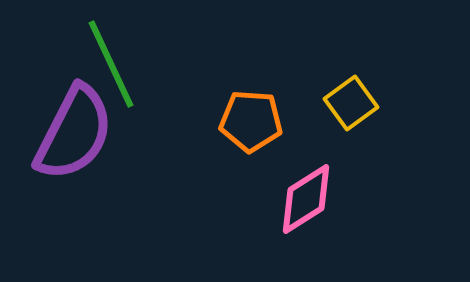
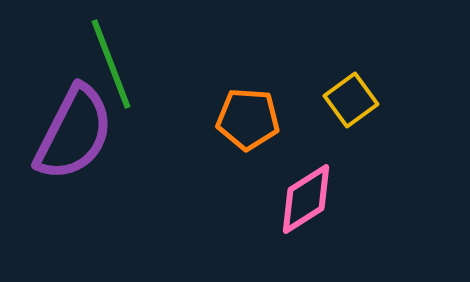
green line: rotated 4 degrees clockwise
yellow square: moved 3 px up
orange pentagon: moved 3 px left, 2 px up
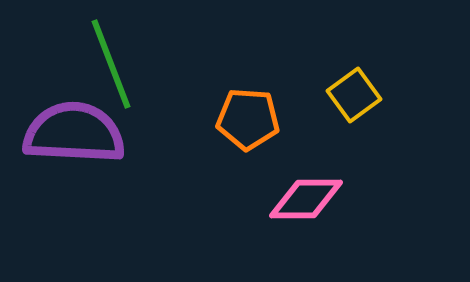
yellow square: moved 3 px right, 5 px up
purple semicircle: rotated 114 degrees counterclockwise
pink diamond: rotated 32 degrees clockwise
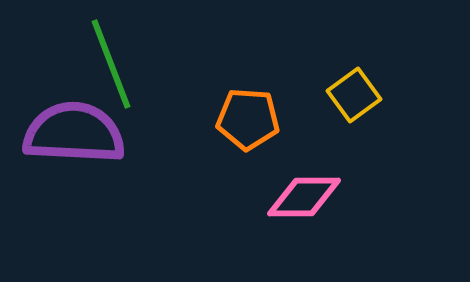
pink diamond: moved 2 px left, 2 px up
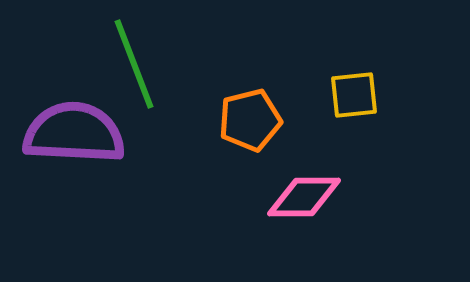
green line: moved 23 px right
yellow square: rotated 30 degrees clockwise
orange pentagon: moved 2 px right, 1 px down; rotated 18 degrees counterclockwise
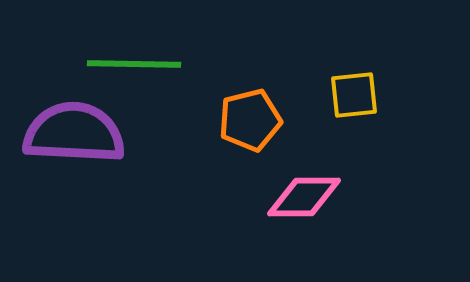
green line: rotated 68 degrees counterclockwise
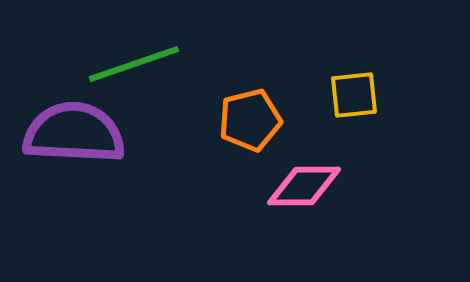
green line: rotated 20 degrees counterclockwise
pink diamond: moved 11 px up
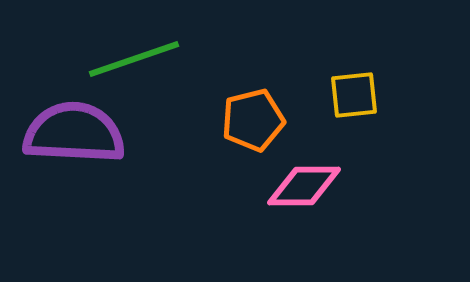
green line: moved 5 px up
orange pentagon: moved 3 px right
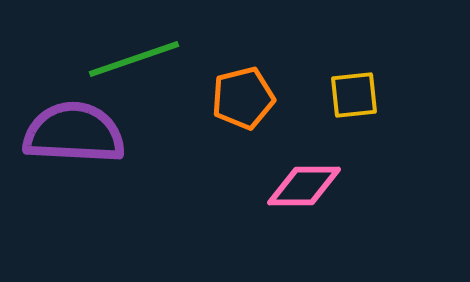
orange pentagon: moved 10 px left, 22 px up
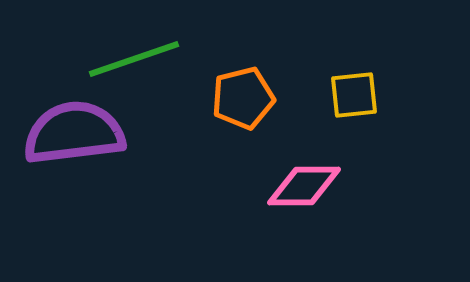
purple semicircle: rotated 10 degrees counterclockwise
